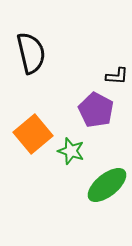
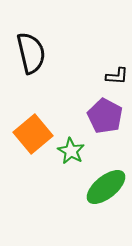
purple pentagon: moved 9 px right, 6 px down
green star: rotated 12 degrees clockwise
green ellipse: moved 1 px left, 2 px down
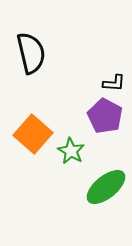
black L-shape: moved 3 px left, 7 px down
orange square: rotated 9 degrees counterclockwise
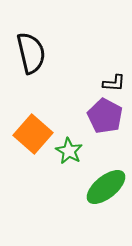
green star: moved 2 px left
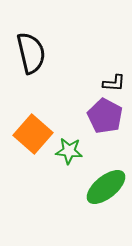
green star: rotated 24 degrees counterclockwise
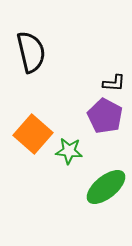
black semicircle: moved 1 px up
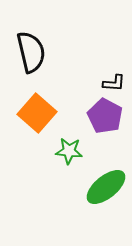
orange square: moved 4 px right, 21 px up
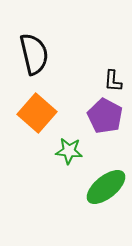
black semicircle: moved 3 px right, 2 px down
black L-shape: moved 1 px left, 2 px up; rotated 90 degrees clockwise
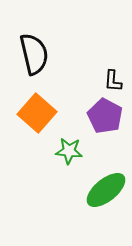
green ellipse: moved 3 px down
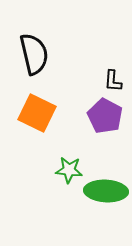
orange square: rotated 15 degrees counterclockwise
green star: moved 19 px down
green ellipse: moved 1 px down; rotated 42 degrees clockwise
